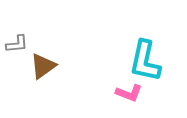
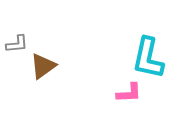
cyan L-shape: moved 3 px right, 3 px up
pink L-shape: rotated 24 degrees counterclockwise
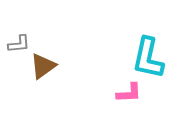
gray L-shape: moved 2 px right
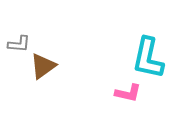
gray L-shape: rotated 10 degrees clockwise
pink L-shape: moved 1 px left; rotated 16 degrees clockwise
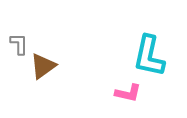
gray L-shape: rotated 95 degrees counterclockwise
cyan L-shape: moved 1 px right, 2 px up
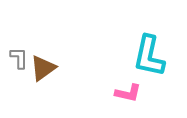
gray L-shape: moved 14 px down
brown triangle: moved 2 px down
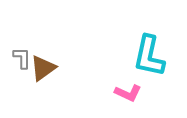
gray L-shape: moved 3 px right
pink L-shape: rotated 12 degrees clockwise
